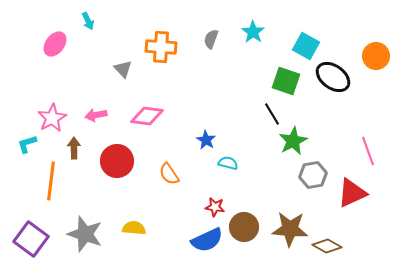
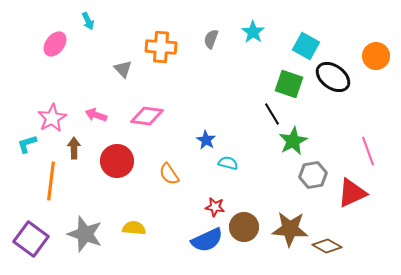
green square: moved 3 px right, 3 px down
pink arrow: rotated 30 degrees clockwise
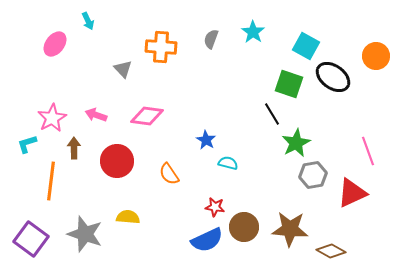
green star: moved 3 px right, 2 px down
yellow semicircle: moved 6 px left, 11 px up
brown diamond: moved 4 px right, 5 px down
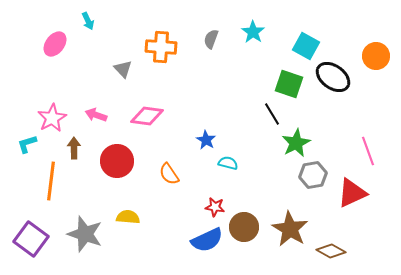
brown star: rotated 27 degrees clockwise
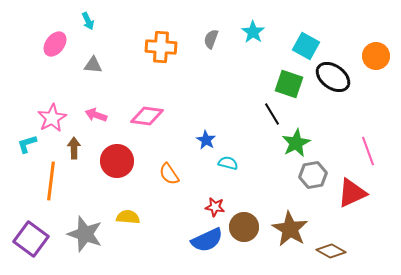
gray triangle: moved 30 px left, 4 px up; rotated 42 degrees counterclockwise
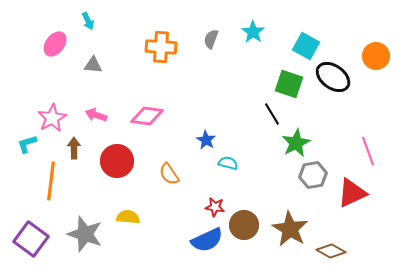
brown circle: moved 2 px up
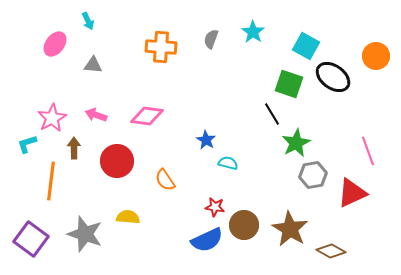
orange semicircle: moved 4 px left, 6 px down
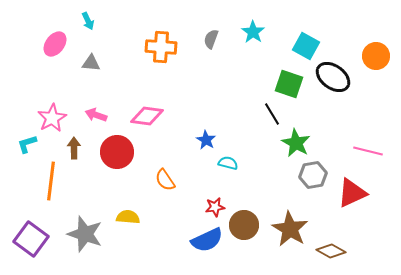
gray triangle: moved 2 px left, 2 px up
green star: rotated 16 degrees counterclockwise
pink line: rotated 56 degrees counterclockwise
red circle: moved 9 px up
red star: rotated 18 degrees counterclockwise
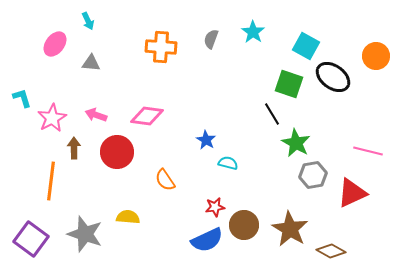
cyan L-shape: moved 5 px left, 46 px up; rotated 90 degrees clockwise
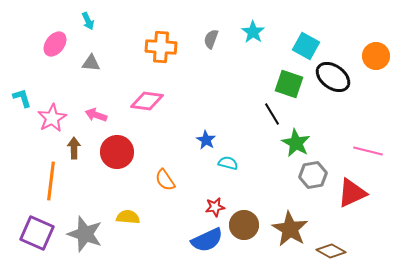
pink diamond: moved 15 px up
purple square: moved 6 px right, 6 px up; rotated 12 degrees counterclockwise
